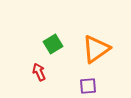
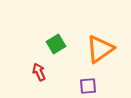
green square: moved 3 px right
orange triangle: moved 4 px right
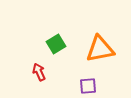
orange triangle: rotated 24 degrees clockwise
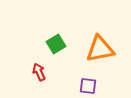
purple square: rotated 12 degrees clockwise
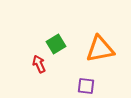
red arrow: moved 8 px up
purple square: moved 2 px left
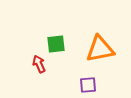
green square: rotated 24 degrees clockwise
purple square: moved 2 px right, 1 px up; rotated 12 degrees counterclockwise
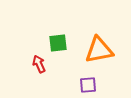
green square: moved 2 px right, 1 px up
orange triangle: moved 1 px left, 1 px down
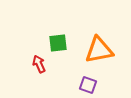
purple square: rotated 24 degrees clockwise
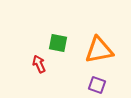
green square: rotated 18 degrees clockwise
purple square: moved 9 px right
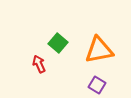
green square: rotated 30 degrees clockwise
purple square: rotated 12 degrees clockwise
